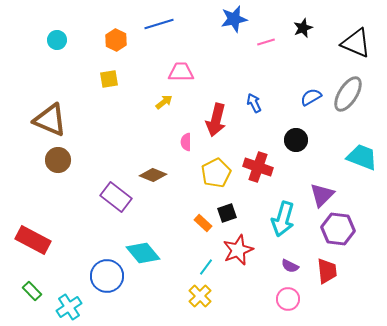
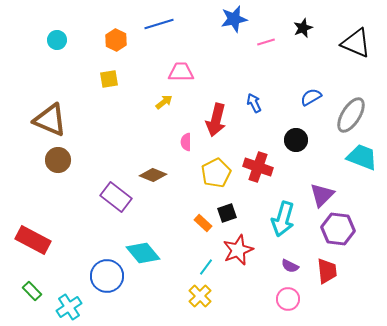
gray ellipse: moved 3 px right, 21 px down
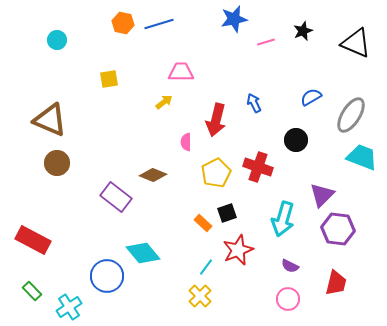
black star: moved 3 px down
orange hexagon: moved 7 px right, 17 px up; rotated 15 degrees counterclockwise
brown circle: moved 1 px left, 3 px down
red trapezoid: moved 9 px right, 12 px down; rotated 20 degrees clockwise
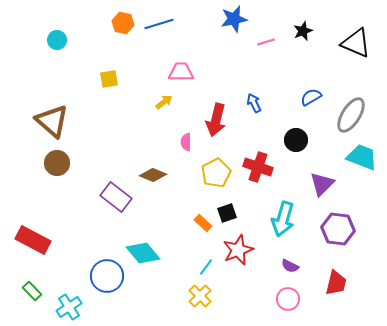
brown triangle: moved 2 px right, 1 px down; rotated 18 degrees clockwise
purple triangle: moved 11 px up
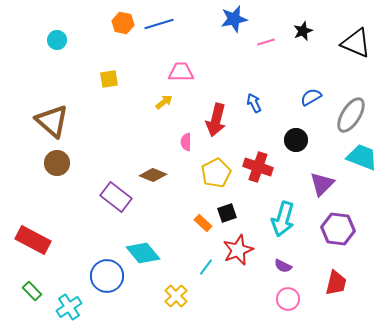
purple semicircle: moved 7 px left
yellow cross: moved 24 px left
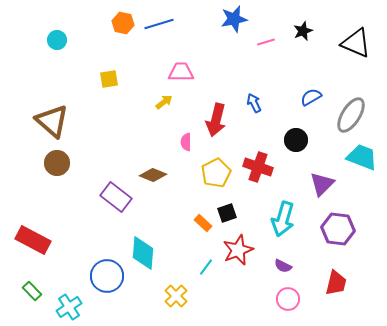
cyan diamond: rotated 44 degrees clockwise
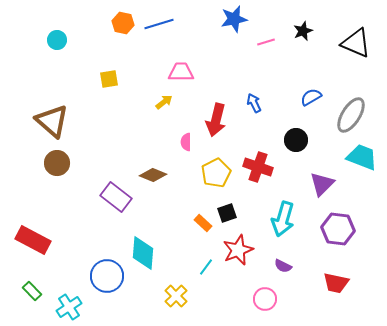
red trapezoid: rotated 88 degrees clockwise
pink circle: moved 23 px left
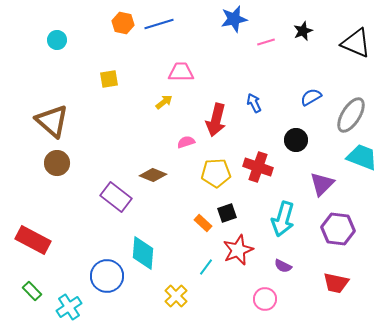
pink semicircle: rotated 72 degrees clockwise
yellow pentagon: rotated 24 degrees clockwise
